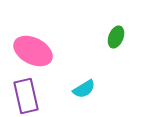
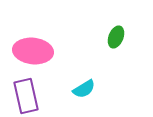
pink ellipse: rotated 21 degrees counterclockwise
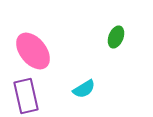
pink ellipse: rotated 45 degrees clockwise
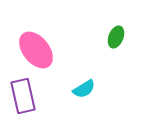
pink ellipse: moved 3 px right, 1 px up
purple rectangle: moved 3 px left
